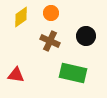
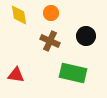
yellow diamond: moved 2 px left, 2 px up; rotated 65 degrees counterclockwise
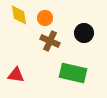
orange circle: moved 6 px left, 5 px down
black circle: moved 2 px left, 3 px up
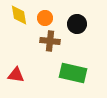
black circle: moved 7 px left, 9 px up
brown cross: rotated 18 degrees counterclockwise
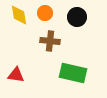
orange circle: moved 5 px up
black circle: moved 7 px up
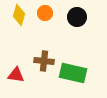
yellow diamond: rotated 25 degrees clockwise
brown cross: moved 6 px left, 20 px down
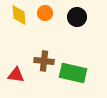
yellow diamond: rotated 20 degrees counterclockwise
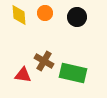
brown cross: rotated 24 degrees clockwise
red triangle: moved 7 px right
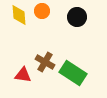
orange circle: moved 3 px left, 2 px up
brown cross: moved 1 px right, 1 px down
green rectangle: rotated 20 degrees clockwise
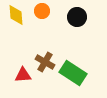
yellow diamond: moved 3 px left
red triangle: rotated 12 degrees counterclockwise
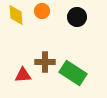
brown cross: rotated 30 degrees counterclockwise
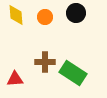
orange circle: moved 3 px right, 6 px down
black circle: moved 1 px left, 4 px up
red triangle: moved 8 px left, 4 px down
